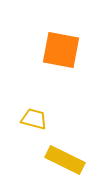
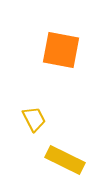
yellow trapezoid: rotated 48 degrees clockwise
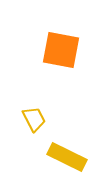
yellow rectangle: moved 2 px right, 3 px up
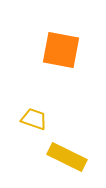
yellow trapezoid: rotated 44 degrees counterclockwise
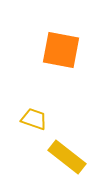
yellow rectangle: rotated 12 degrees clockwise
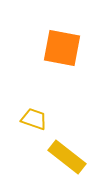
orange square: moved 1 px right, 2 px up
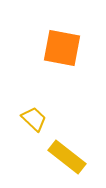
yellow trapezoid: rotated 24 degrees clockwise
